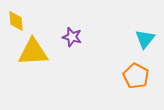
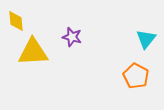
cyan triangle: moved 1 px right
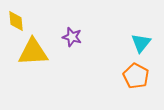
cyan triangle: moved 5 px left, 4 px down
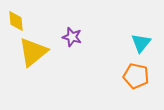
yellow triangle: rotated 36 degrees counterclockwise
orange pentagon: rotated 15 degrees counterclockwise
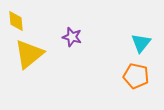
yellow triangle: moved 4 px left, 2 px down
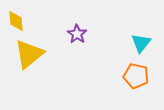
purple star: moved 5 px right, 3 px up; rotated 18 degrees clockwise
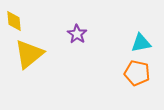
yellow diamond: moved 2 px left
cyan triangle: rotated 40 degrees clockwise
orange pentagon: moved 1 px right, 3 px up
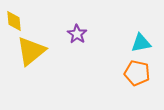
yellow triangle: moved 2 px right, 3 px up
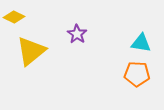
yellow diamond: moved 4 px up; rotated 60 degrees counterclockwise
cyan triangle: rotated 20 degrees clockwise
orange pentagon: moved 1 px down; rotated 10 degrees counterclockwise
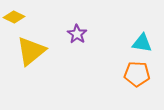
cyan triangle: moved 1 px right
